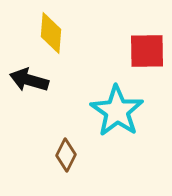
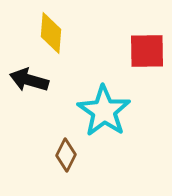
cyan star: moved 13 px left
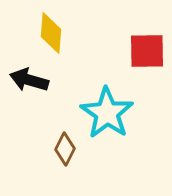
cyan star: moved 3 px right, 2 px down
brown diamond: moved 1 px left, 6 px up
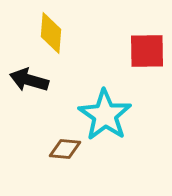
cyan star: moved 2 px left, 2 px down
brown diamond: rotated 68 degrees clockwise
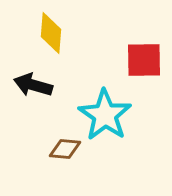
red square: moved 3 px left, 9 px down
black arrow: moved 4 px right, 5 px down
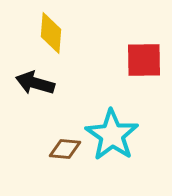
black arrow: moved 2 px right, 2 px up
cyan star: moved 7 px right, 20 px down
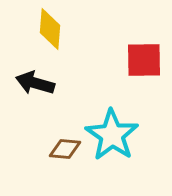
yellow diamond: moved 1 px left, 4 px up
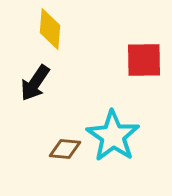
black arrow: rotated 72 degrees counterclockwise
cyan star: moved 1 px right, 1 px down
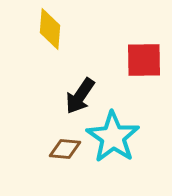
black arrow: moved 45 px right, 13 px down
cyan star: moved 1 px down
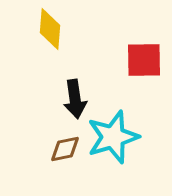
black arrow: moved 5 px left, 3 px down; rotated 42 degrees counterclockwise
cyan star: rotated 20 degrees clockwise
brown diamond: rotated 16 degrees counterclockwise
